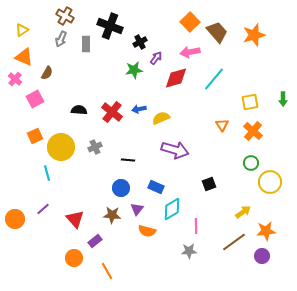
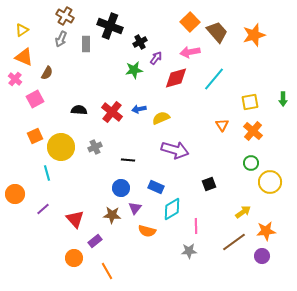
purple triangle at (137, 209): moved 2 px left, 1 px up
orange circle at (15, 219): moved 25 px up
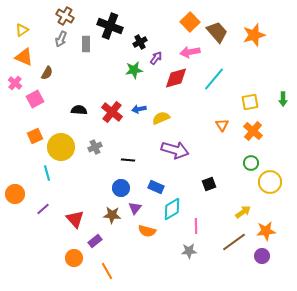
pink cross at (15, 79): moved 4 px down
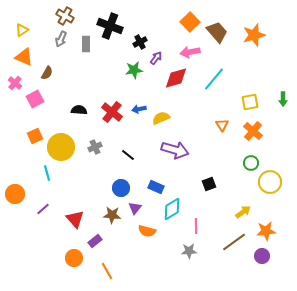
black line at (128, 160): moved 5 px up; rotated 32 degrees clockwise
